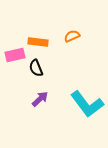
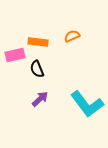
black semicircle: moved 1 px right, 1 px down
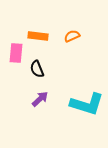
orange rectangle: moved 6 px up
pink rectangle: moved 1 px right, 2 px up; rotated 72 degrees counterclockwise
cyan L-shape: rotated 36 degrees counterclockwise
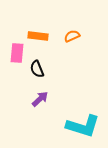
pink rectangle: moved 1 px right
cyan L-shape: moved 4 px left, 22 px down
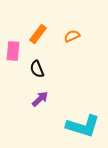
orange rectangle: moved 2 px up; rotated 60 degrees counterclockwise
pink rectangle: moved 4 px left, 2 px up
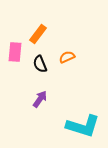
orange semicircle: moved 5 px left, 21 px down
pink rectangle: moved 2 px right, 1 px down
black semicircle: moved 3 px right, 5 px up
purple arrow: rotated 12 degrees counterclockwise
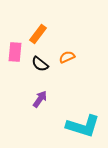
black semicircle: rotated 30 degrees counterclockwise
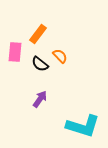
orange semicircle: moved 7 px left, 1 px up; rotated 70 degrees clockwise
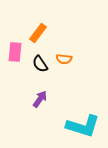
orange rectangle: moved 1 px up
orange semicircle: moved 4 px right, 3 px down; rotated 140 degrees clockwise
black semicircle: rotated 18 degrees clockwise
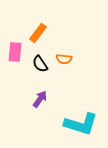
cyan L-shape: moved 2 px left, 2 px up
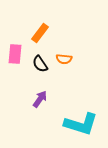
orange rectangle: moved 2 px right
pink rectangle: moved 2 px down
